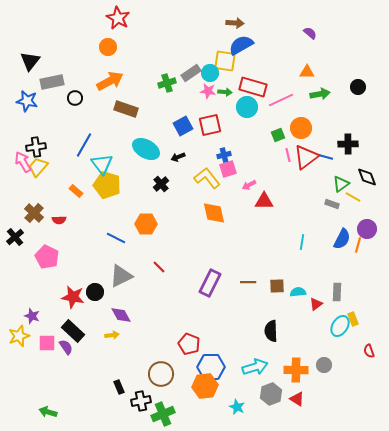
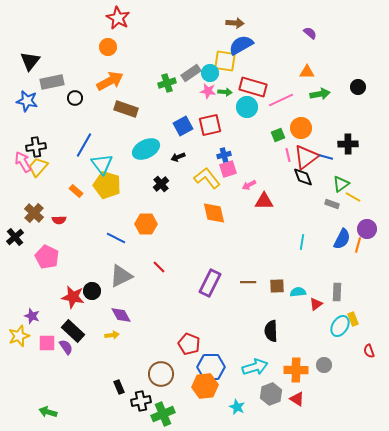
cyan ellipse at (146, 149): rotated 56 degrees counterclockwise
black diamond at (367, 177): moved 64 px left
black circle at (95, 292): moved 3 px left, 1 px up
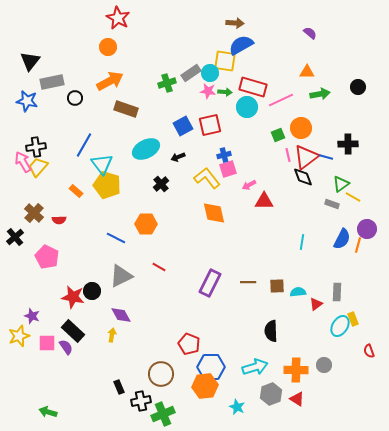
red line at (159, 267): rotated 16 degrees counterclockwise
yellow arrow at (112, 335): rotated 72 degrees counterclockwise
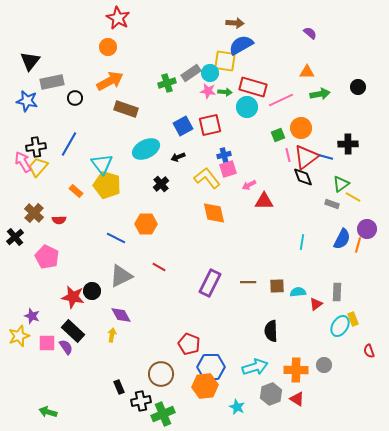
blue line at (84, 145): moved 15 px left, 1 px up
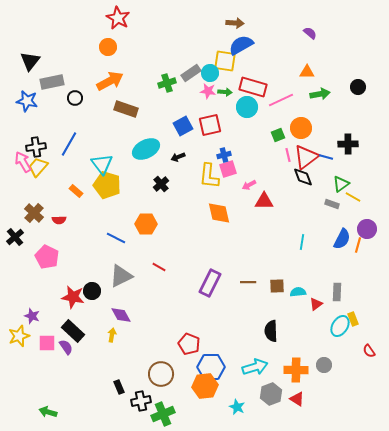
yellow L-shape at (207, 178): moved 2 px right, 2 px up; rotated 136 degrees counterclockwise
orange diamond at (214, 213): moved 5 px right
red semicircle at (369, 351): rotated 16 degrees counterclockwise
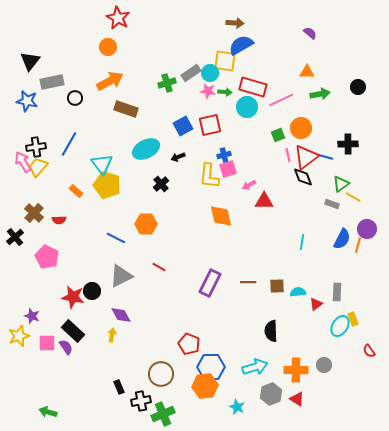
orange diamond at (219, 213): moved 2 px right, 3 px down
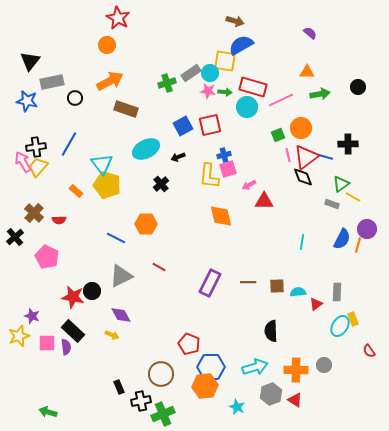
brown arrow at (235, 23): moved 2 px up; rotated 12 degrees clockwise
orange circle at (108, 47): moved 1 px left, 2 px up
yellow arrow at (112, 335): rotated 104 degrees clockwise
purple semicircle at (66, 347): rotated 28 degrees clockwise
red triangle at (297, 399): moved 2 px left, 1 px down
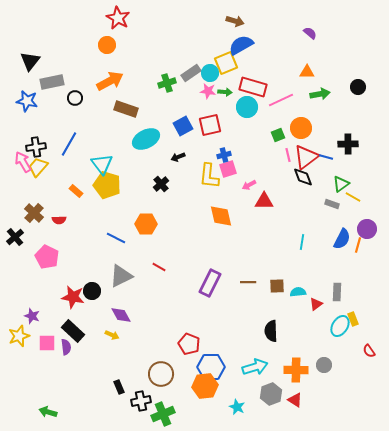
yellow square at (225, 61): moved 1 px right, 2 px down; rotated 30 degrees counterclockwise
cyan ellipse at (146, 149): moved 10 px up
